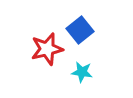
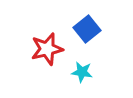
blue square: moved 7 px right, 1 px up
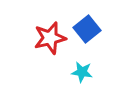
red star: moved 3 px right, 11 px up
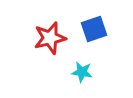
blue square: moved 7 px right; rotated 20 degrees clockwise
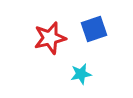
cyan star: moved 1 px left, 2 px down; rotated 20 degrees counterclockwise
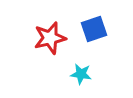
cyan star: rotated 20 degrees clockwise
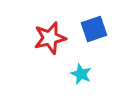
cyan star: rotated 15 degrees clockwise
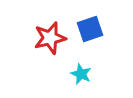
blue square: moved 4 px left
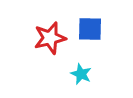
blue square: rotated 20 degrees clockwise
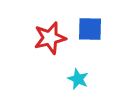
cyan star: moved 3 px left, 5 px down
